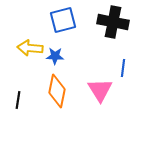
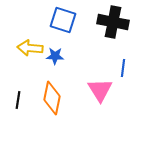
blue square: rotated 32 degrees clockwise
orange diamond: moved 5 px left, 7 px down
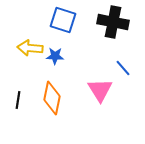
blue line: rotated 48 degrees counterclockwise
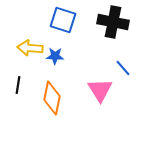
black line: moved 15 px up
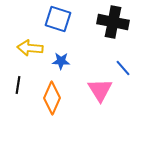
blue square: moved 5 px left, 1 px up
blue star: moved 6 px right, 5 px down
orange diamond: rotated 12 degrees clockwise
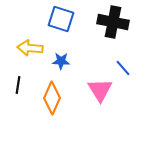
blue square: moved 3 px right
